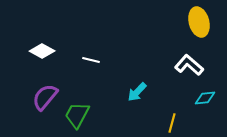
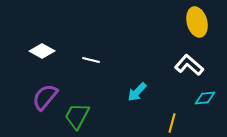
yellow ellipse: moved 2 px left
green trapezoid: moved 1 px down
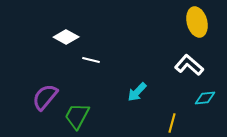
white diamond: moved 24 px right, 14 px up
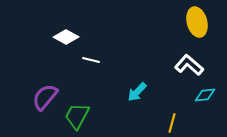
cyan diamond: moved 3 px up
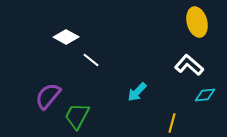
white line: rotated 24 degrees clockwise
purple semicircle: moved 3 px right, 1 px up
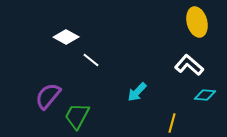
cyan diamond: rotated 10 degrees clockwise
